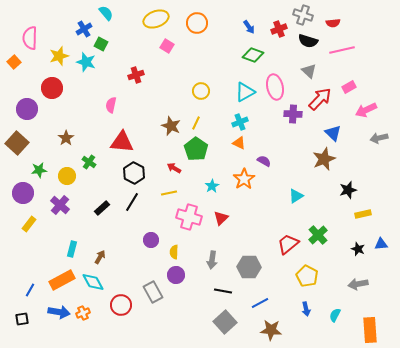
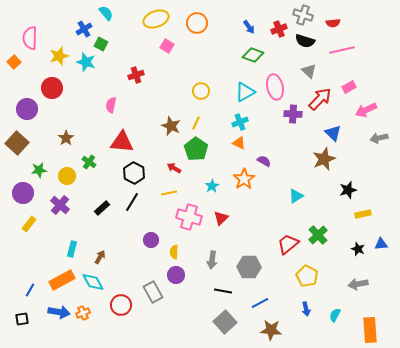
black semicircle at (308, 41): moved 3 px left
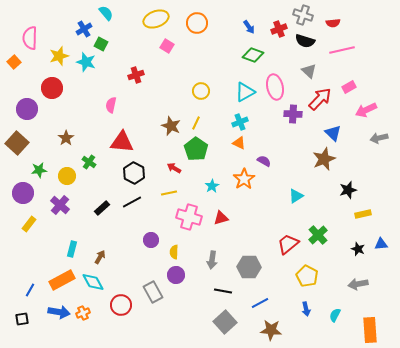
black line at (132, 202): rotated 30 degrees clockwise
red triangle at (221, 218): rotated 28 degrees clockwise
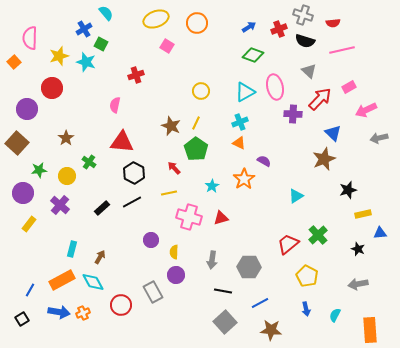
blue arrow at (249, 27): rotated 88 degrees counterclockwise
pink semicircle at (111, 105): moved 4 px right
red arrow at (174, 168): rotated 16 degrees clockwise
blue triangle at (381, 244): moved 1 px left, 11 px up
black square at (22, 319): rotated 24 degrees counterclockwise
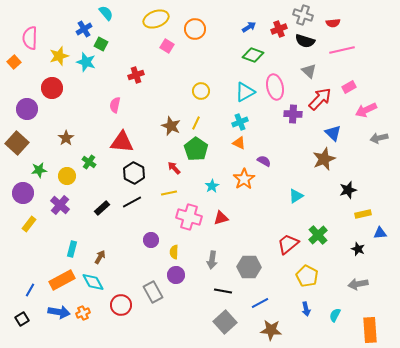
orange circle at (197, 23): moved 2 px left, 6 px down
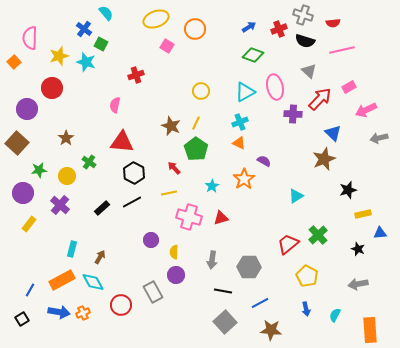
blue cross at (84, 29): rotated 21 degrees counterclockwise
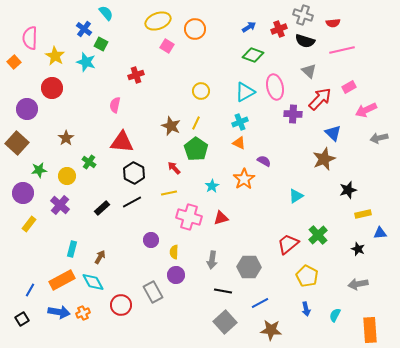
yellow ellipse at (156, 19): moved 2 px right, 2 px down
yellow star at (59, 56): moved 4 px left; rotated 24 degrees counterclockwise
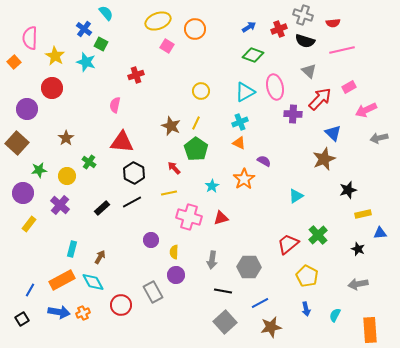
brown star at (271, 330): moved 3 px up; rotated 15 degrees counterclockwise
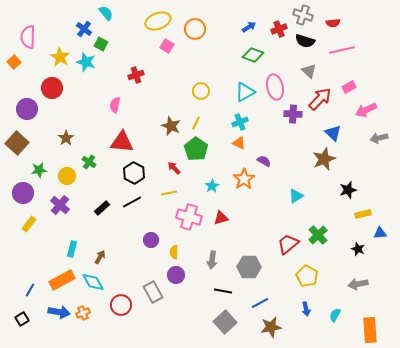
pink semicircle at (30, 38): moved 2 px left, 1 px up
yellow star at (55, 56): moved 5 px right, 1 px down
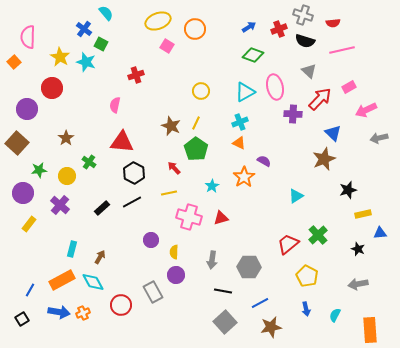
orange star at (244, 179): moved 2 px up
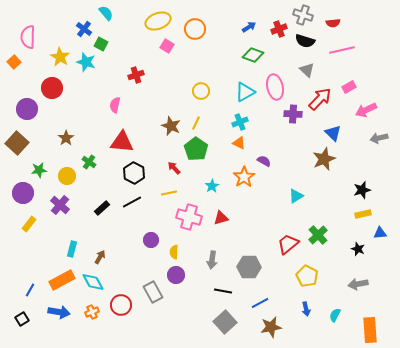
gray triangle at (309, 71): moved 2 px left, 1 px up
black star at (348, 190): moved 14 px right
orange cross at (83, 313): moved 9 px right, 1 px up
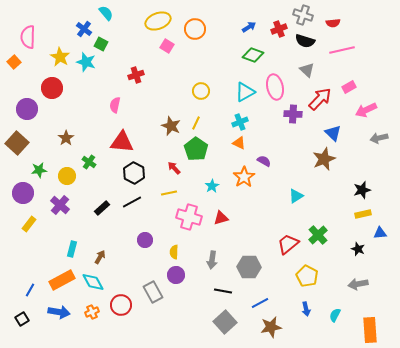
purple circle at (151, 240): moved 6 px left
